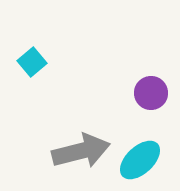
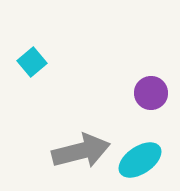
cyan ellipse: rotated 9 degrees clockwise
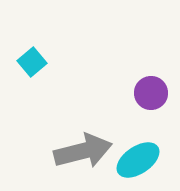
gray arrow: moved 2 px right
cyan ellipse: moved 2 px left
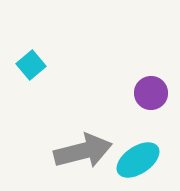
cyan square: moved 1 px left, 3 px down
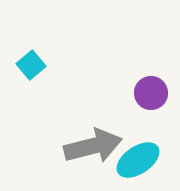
gray arrow: moved 10 px right, 5 px up
